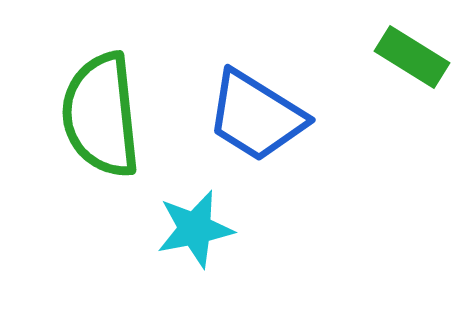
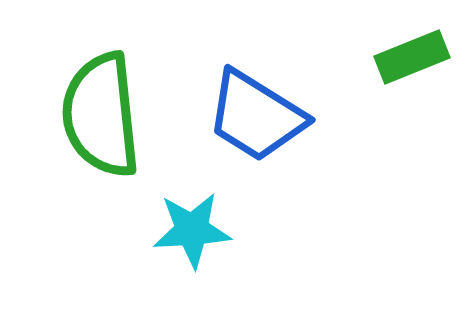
green rectangle: rotated 54 degrees counterclockwise
cyan star: moved 3 px left, 1 px down; rotated 8 degrees clockwise
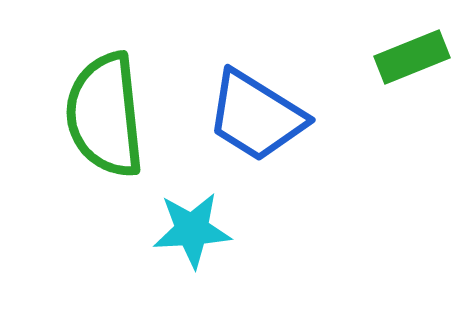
green semicircle: moved 4 px right
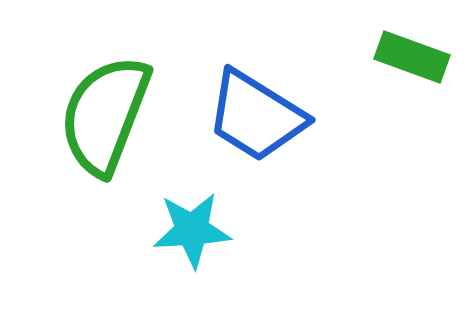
green rectangle: rotated 42 degrees clockwise
green semicircle: rotated 27 degrees clockwise
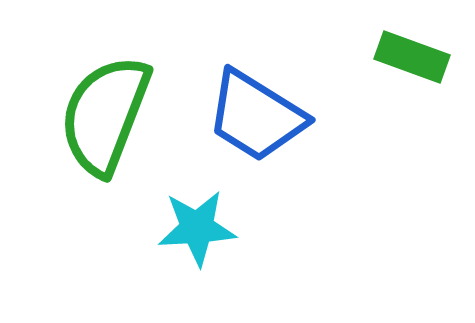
cyan star: moved 5 px right, 2 px up
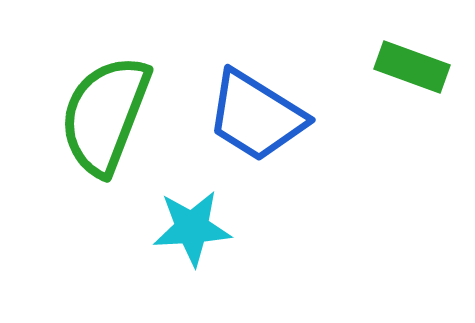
green rectangle: moved 10 px down
cyan star: moved 5 px left
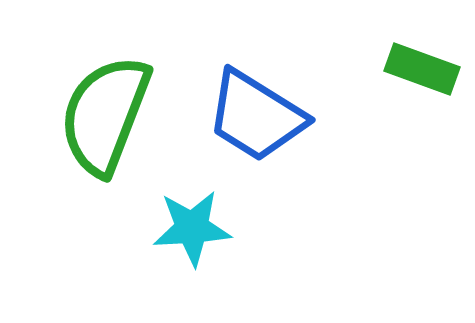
green rectangle: moved 10 px right, 2 px down
